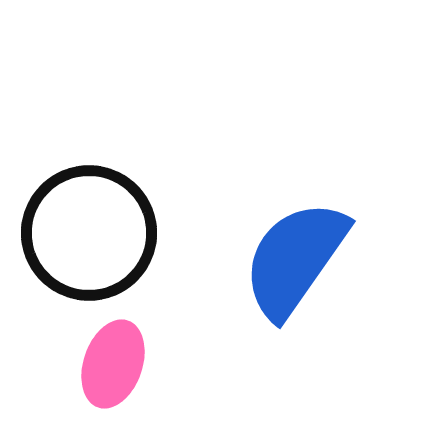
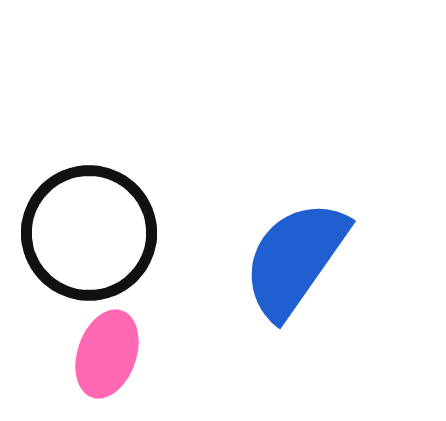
pink ellipse: moved 6 px left, 10 px up
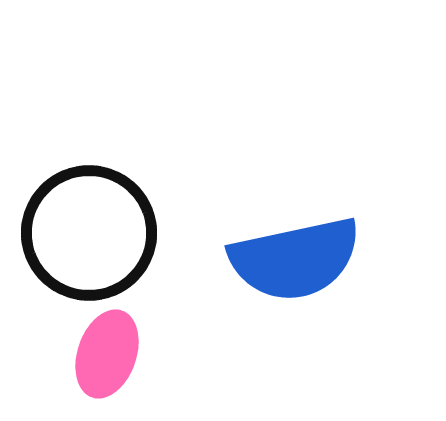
blue semicircle: rotated 137 degrees counterclockwise
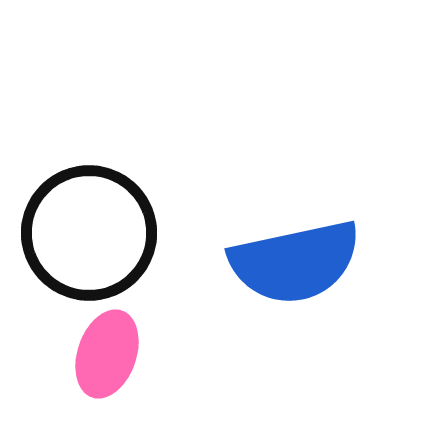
blue semicircle: moved 3 px down
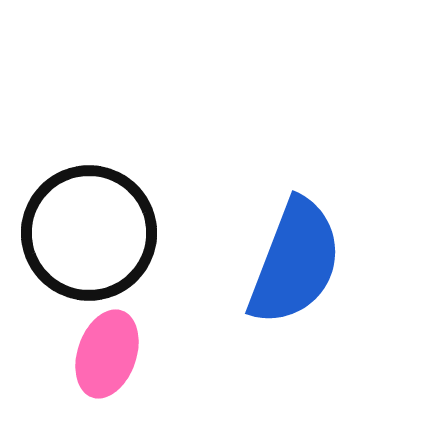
blue semicircle: rotated 57 degrees counterclockwise
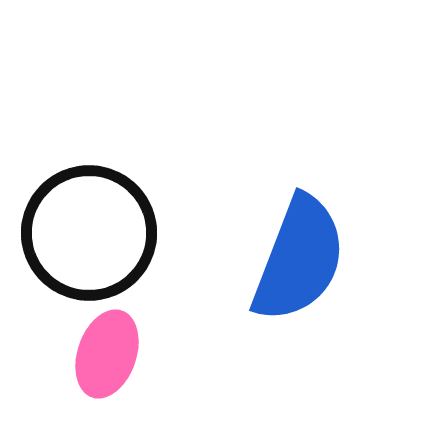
blue semicircle: moved 4 px right, 3 px up
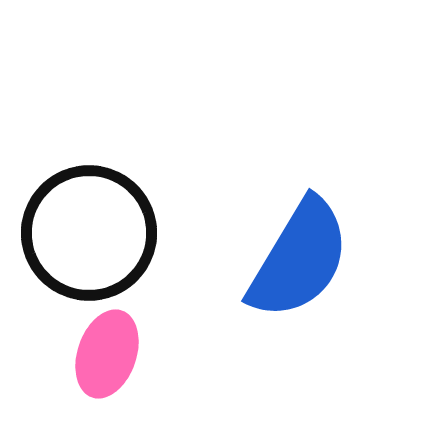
blue semicircle: rotated 10 degrees clockwise
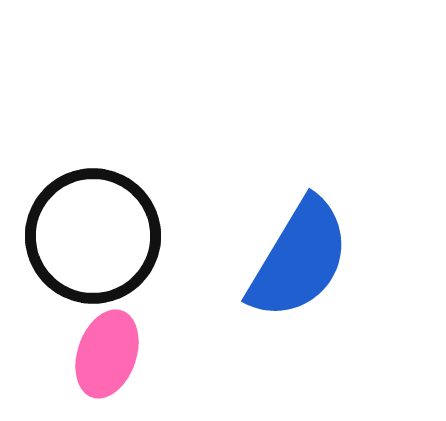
black circle: moved 4 px right, 3 px down
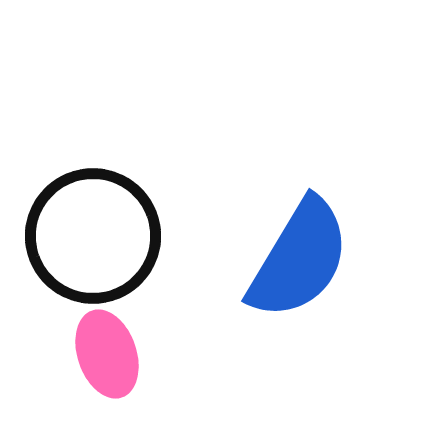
pink ellipse: rotated 38 degrees counterclockwise
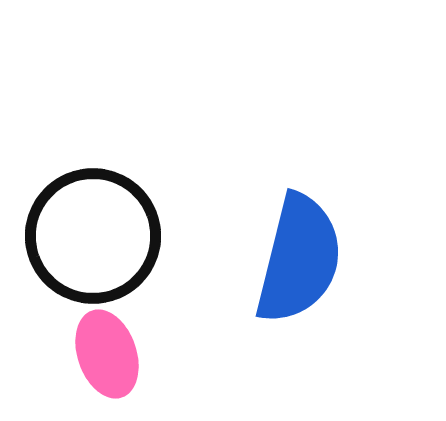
blue semicircle: rotated 17 degrees counterclockwise
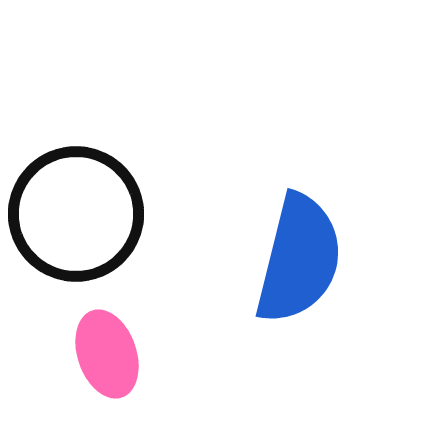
black circle: moved 17 px left, 22 px up
